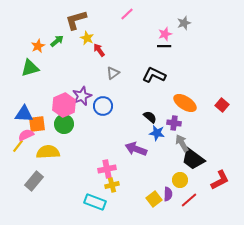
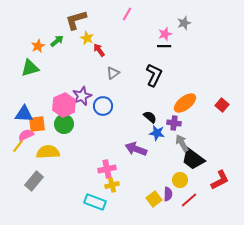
pink line: rotated 16 degrees counterclockwise
black L-shape: rotated 90 degrees clockwise
orange ellipse: rotated 70 degrees counterclockwise
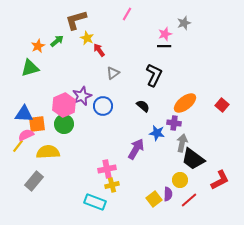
black semicircle: moved 7 px left, 11 px up
gray arrow: rotated 42 degrees clockwise
purple arrow: rotated 100 degrees clockwise
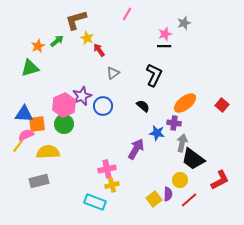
gray rectangle: moved 5 px right; rotated 36 degrees clockwise
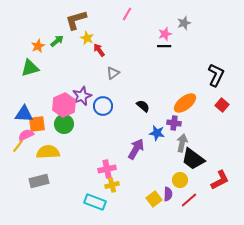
black L-shape: moved 62 px right
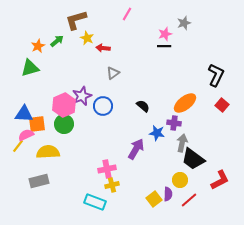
red arrow: moved 4 px right, 2 px up; rotated 48 degrees counterclockwise
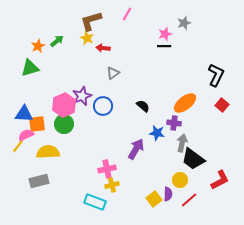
brown L-shape: moved 15 px right, 1 px down
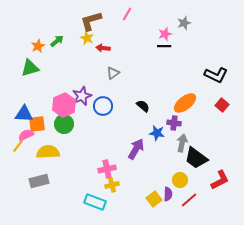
black L-shape: rotated 90 degrees clockwise
black trapezoid: moved 3 px right, 1 px up
